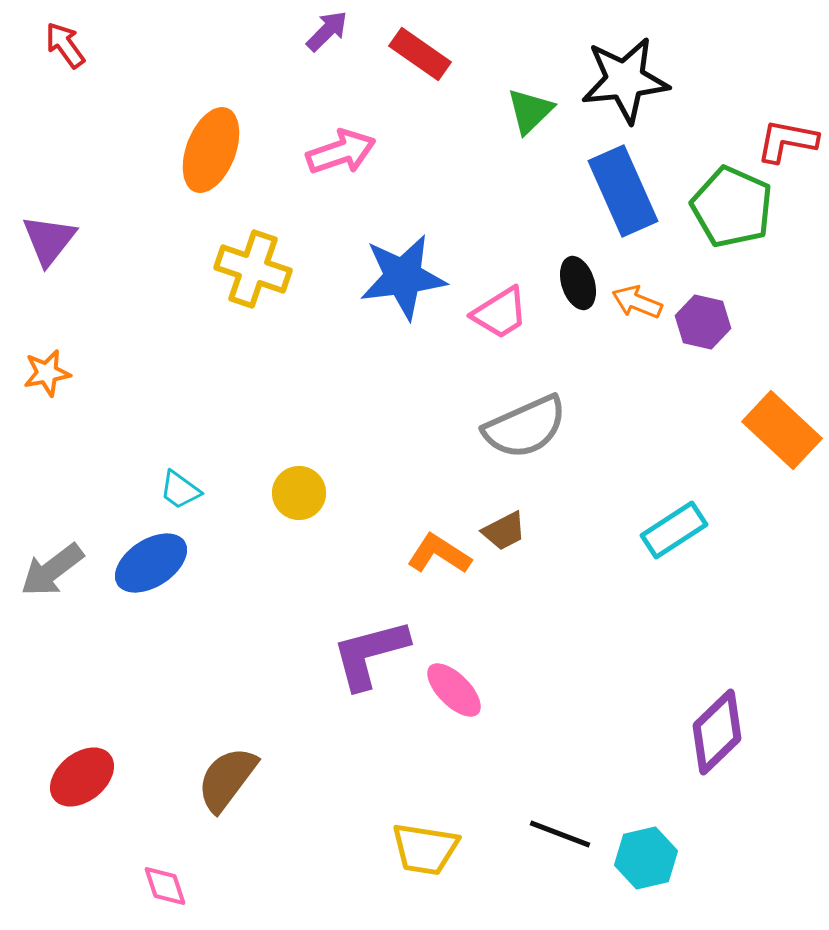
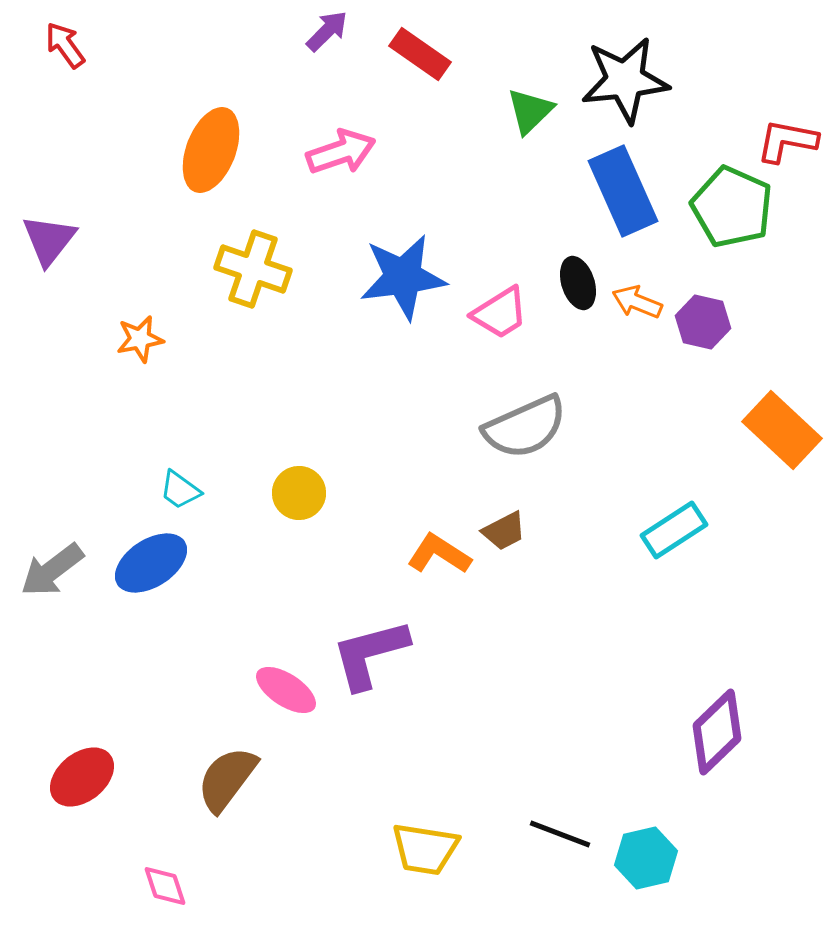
orange star: moved 93 px right, 34 px up
pink ellipse: moved 168 px left; rotated 12 degrees counterclockwise
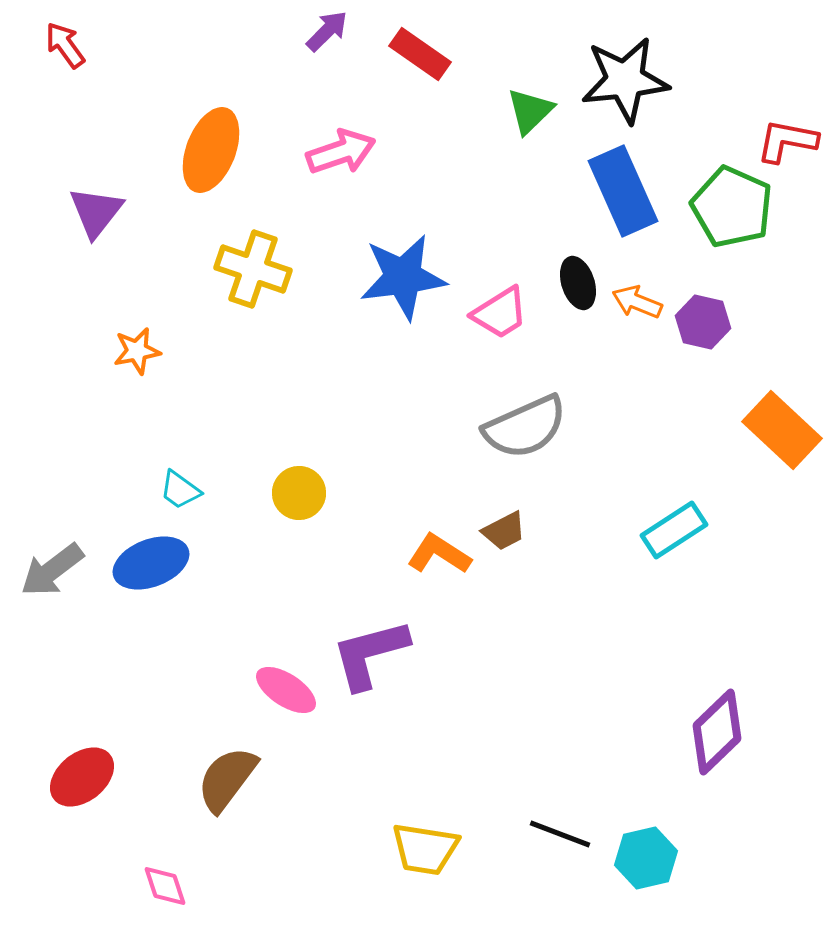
purple triangle: moved 47 px right, 28 px up
orange star: moved 3 px left, 12 px down
blue ellipse: rotated 12 degrees clockwise
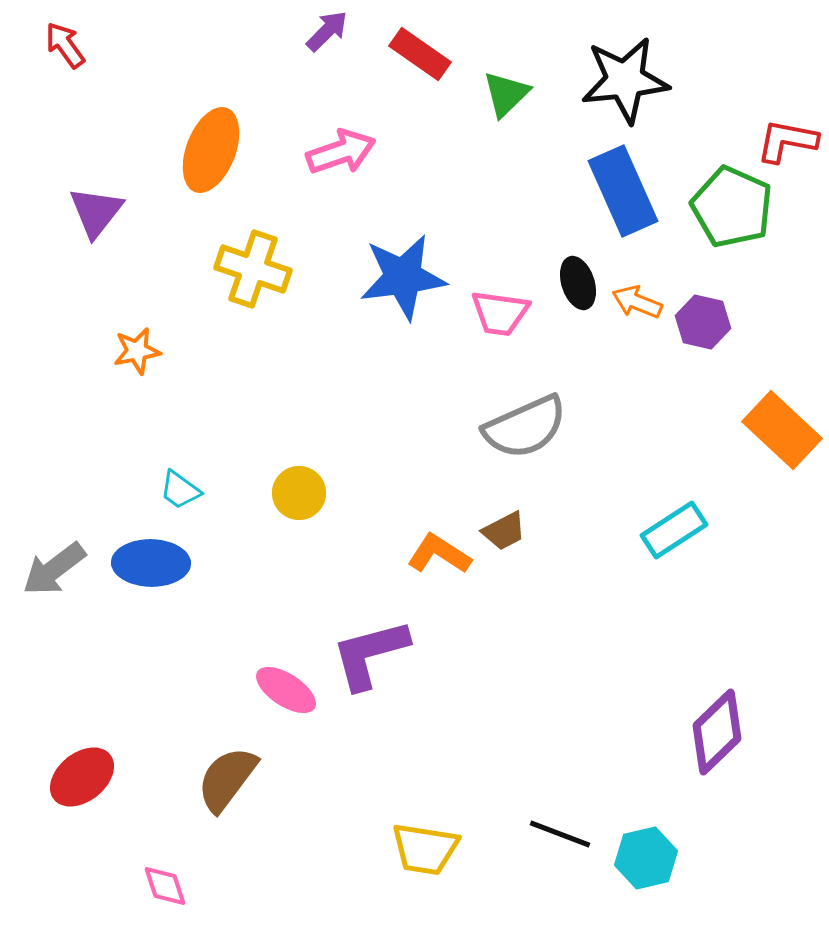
green triangle: moved 24 px left, 17 px up
pink trapezoid: rotated 40 degrees clockwise
blue ellipse: rotated 22 degrees clockwise
gray arrow: moved 2 px right, 1 px up
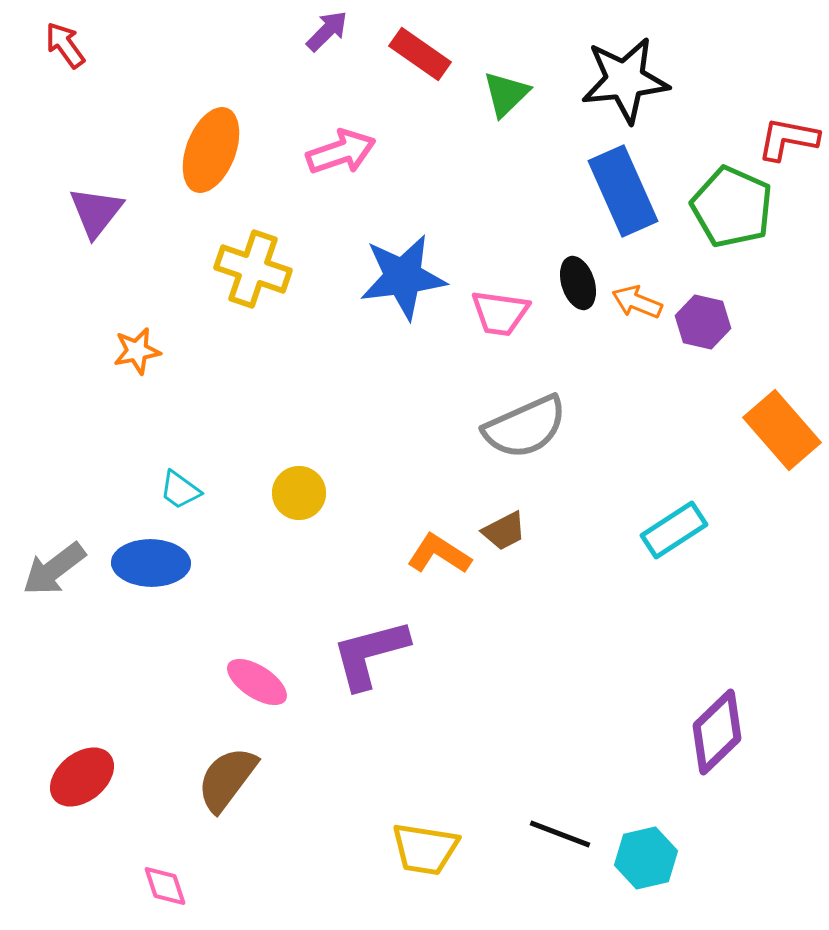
red L-shape: moved 1 px right, 2 px up
orange rectangle: rotated 6 degrees clockwise
pink ellipse: moved 29 px left, 8 px up
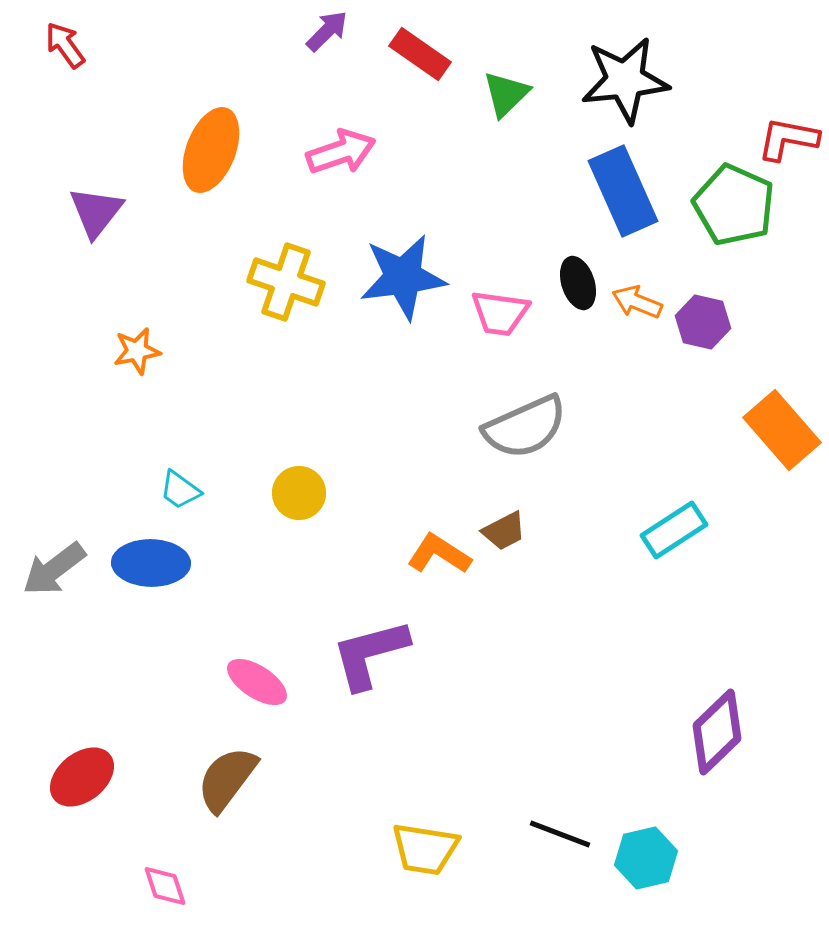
green pentagon: moved 2 px right, 2 px up
yellow cross: moved 33 px right, 13 px down
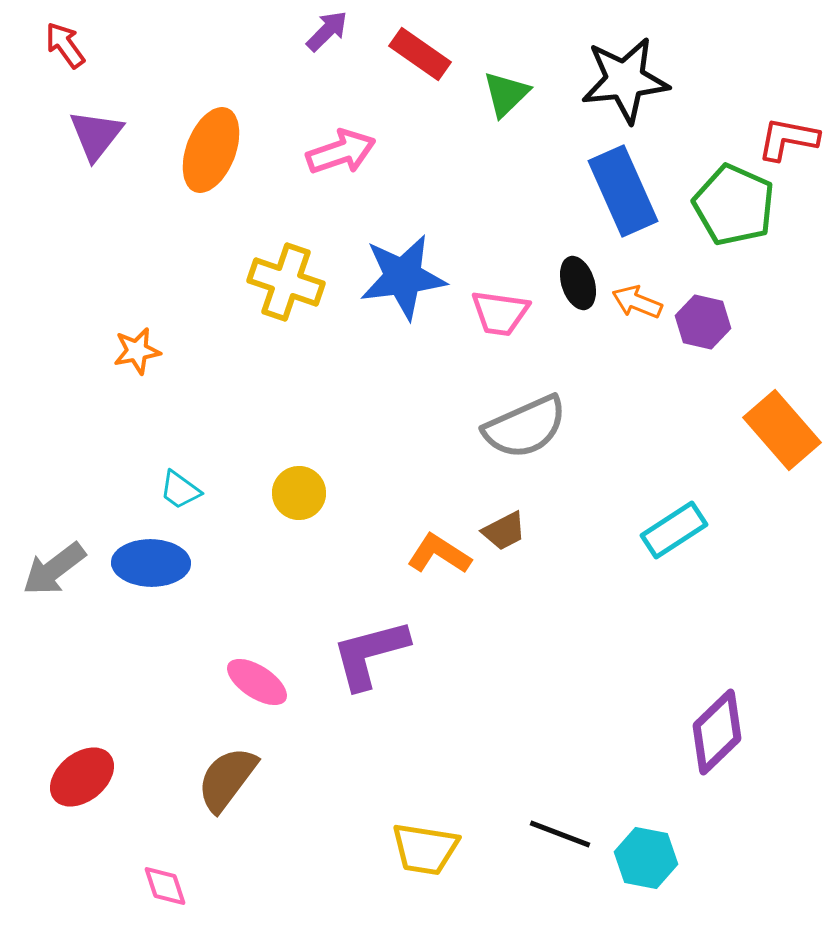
purple triangle: moved 77 px up
cyan hexagon: rotated 24 degrees clockwise
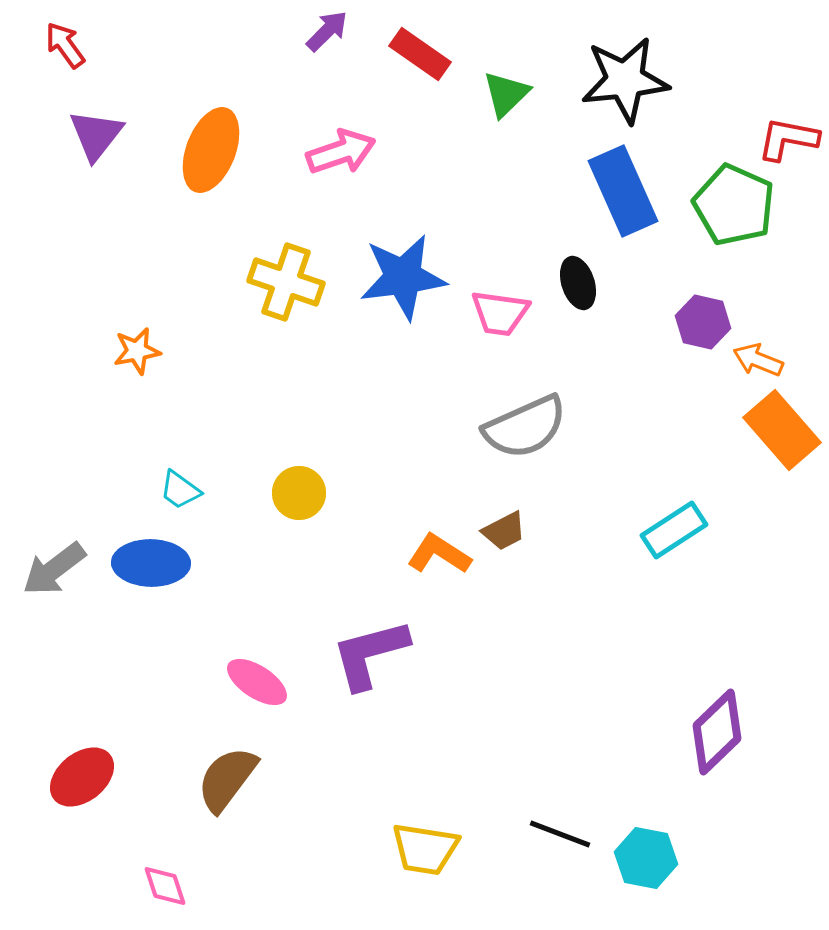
orange arrow: moved 121 px right, 58 px down
